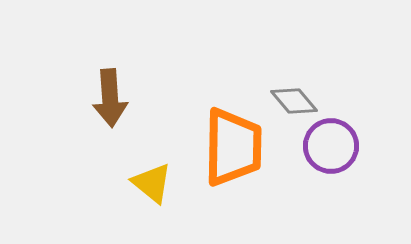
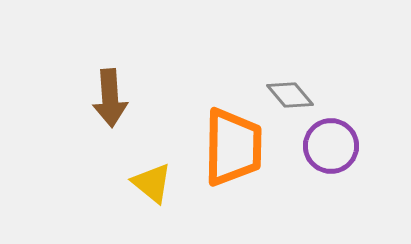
gray diamond: moved 4 px left, 6 px up
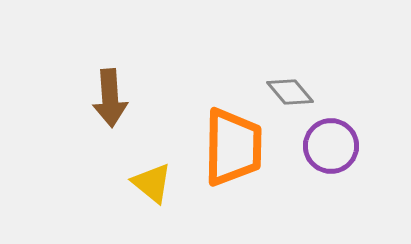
gray diamond: moved 3 px up
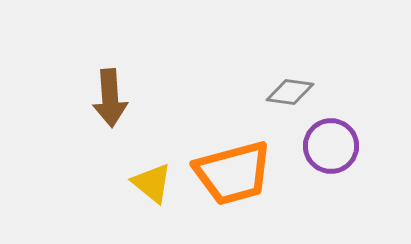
gray diamond: rotated 42 degrees counterclockwise
orange trapezoid: moved 26 px down; rotated 74 degrees clockwise
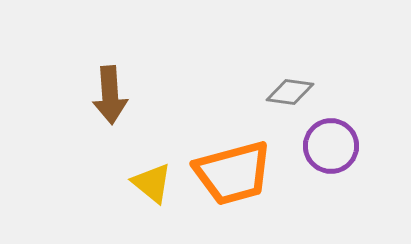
brown arrow: moved 3 px up
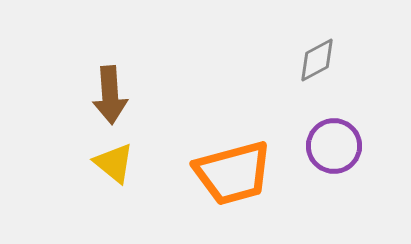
gray diamond: moved 27 px right, 32 px up; rotated 36 degrees counterclockwise
purple circle: moved 3 px right
yellow triangle: moved 38 px left, 20 px up
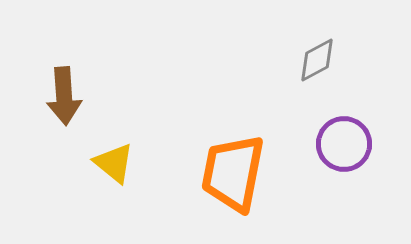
brown arrow: moved 46 px left, 1 px down
purple circle: moved 10 px right, 2 px up
orange trapezoid: rotated 116 degrees clockwise
